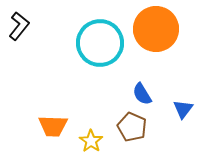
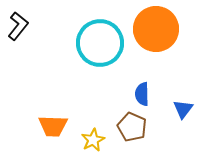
black L-shape: moved 1 px left
blue semicircle: rotated 30 degrees clockwise
yellow star: moved 2 px right, 1 px up; rotated 10 degrees clockwise
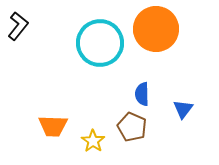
yellow star: moved 1 px down; rotated 10 degrees counterclockwise
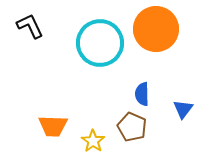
black L-shape: moved 12 px right; rotated 64 degrees counterclockwise
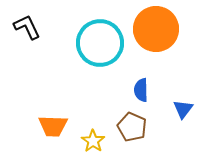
black L-shape: moved 3 px left, 1 px down
blue semicircle: moved 1 px left, 4 px up
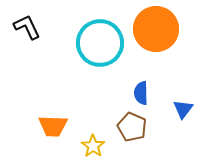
blue semicircle: moved 3 px down
yellow star: moved 5 px down
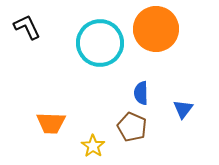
orange trapezoid: moved 2 px left, 3 px up
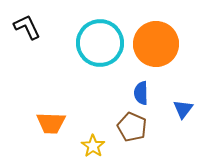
orange circle: moved 15 px down
